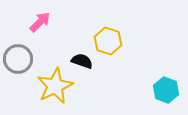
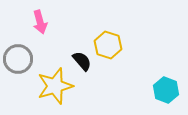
pink arrow: rotated 120 degrees clockwise
yellow hexagon: moved 4 px down
black semicircle: rotated 30 degrees clockwise
yellow star: rotated 9 degrees clockwise
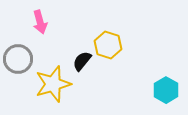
black semicircle: rotated 100 degrees counterclockwise
yellow star: moved 2 px left, 2 px up
cyan hexagon: rotated 10 degrees clockwise
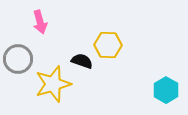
yellow hexagon: rotated 16 degrees counterclockwise
black semicircle: rotated 70 degrees clockwise
